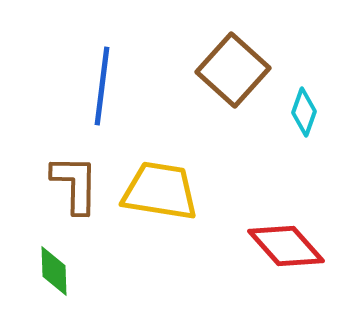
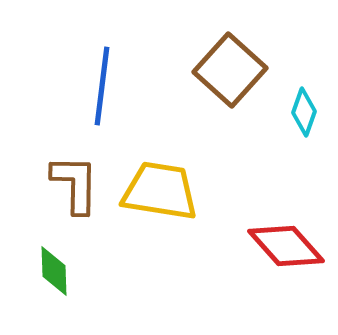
brown square: moved 3 px left
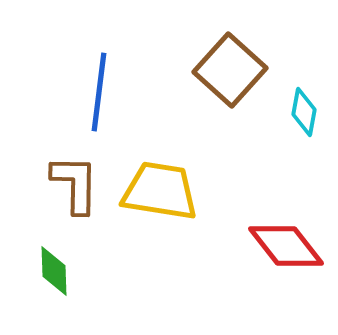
blue line: moved 3 px left, 6 px down
cyan diamond: rotated 9 degrees counterclockwise
red diamond: rotated 4 degrees clockwise
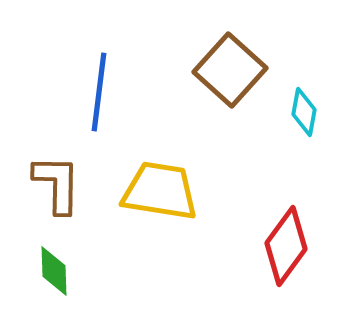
brown L-shape: moved 18 px left
red diamond: rotated 74 degrees clockwise
